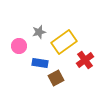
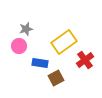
gray star: moved 13 px left, 3 px up
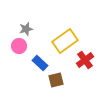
yellow rectangle: moved 1 px right, 1 px up
blue rectangle: rotated 35 degrees clockwise
brown square: moved 2 px down; rotated 14 degrees clockwise
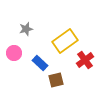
pink circle: moved 5 px left, 7 px down
